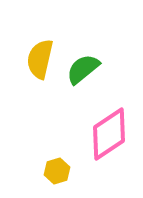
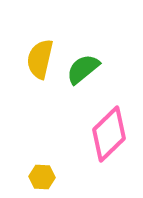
pink diamond: rotated 10 degrees counterclockwise
yellow hexagon: moved 15 px left, 6 px down; rotated 20 degrees clockwise
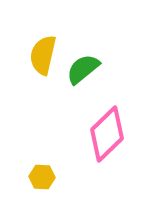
yellow semicircle: moved 3 px right, 4 px up
pink diamond: moved 2 px left
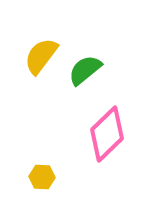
yellow semicircle: moved 2 px left, 1 px down; rotated 24 degrees clockwise
green semicircle: moved 2 px right, 1 px down
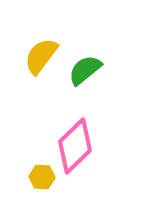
pink diamond: moved 32 px left, 12 px down
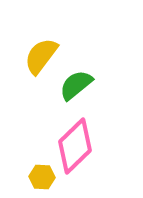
green semicircle: moved 9 px left, 15 px down
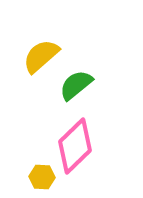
yellow semicircle: rotated 12 degrees clockwise
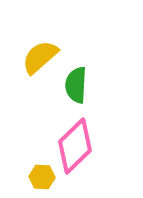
yellow semicircle: moved 1 px left, 1 px down
green semicircle: rotated 48 degrees counterclockwise
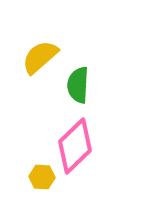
green semicircle: moved 2 px right
